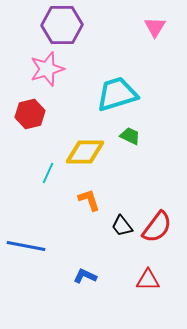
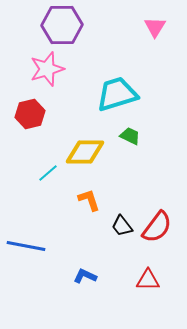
cyan line: rotated 25 degrees clockwise
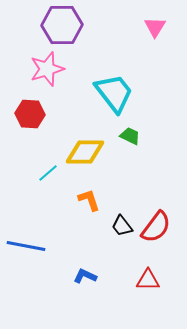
cyan trapezoid: moved 3 px left, 1 px up; rotated 69 degrees clockwise
red hexagon: rotated 16 degrees clockwise
red semicircle: moved 1 px left
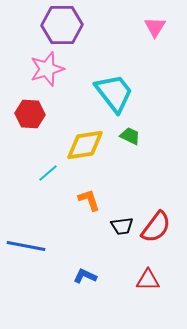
yellow diamond: moved 7 px up; rotated 9 degrees counterclockwise
black trapezoid: rotated 60 degrees counterclockwise
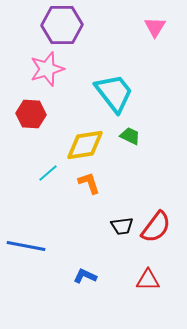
red hexagon: moved 1 px right
orange L-shape: moved 17 px up
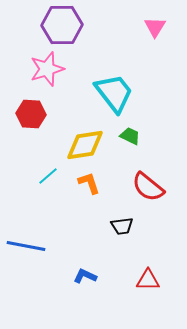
cyan line: moved 3 px down
red semicircle: moved 8 px left, 40 px up; rotated 92 degrees clockwise
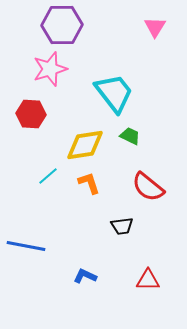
pink star: moved 3 px right
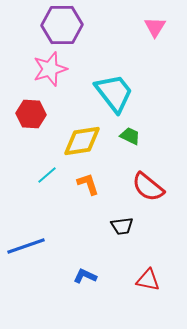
yellow diamond: moved 3 px left, 4 px up
cyan line: moved 1 px left, 1 px up
orange L-shape: moved 1 px left, 1 px down
blue line: rotated 30 degrees counterclockwise
red triangle: rotated 10 degrees clockwise
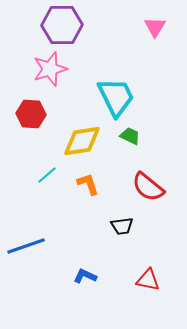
cyan trapezoid: moved 2 px right, 4 px down; rotated 12 degrees clockwise
